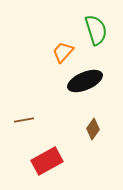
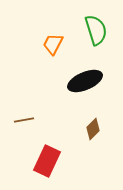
orange trapezoid: moved 10 px left, 8 px up; rotated 15 degrees counterclockwise
brown diamond: rotated 10 degrees clockwise
red rectangle: rotated 36 degrees counterclockwise
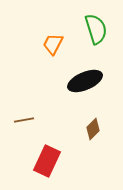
green semicircle: moved 1 px up
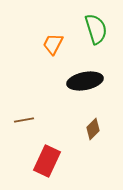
black ellipse: rotated 12 degrees clockwise
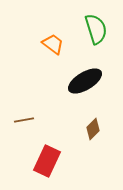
orange trapezoid: rotated 100 degrees clockwise
black ellipse: rotated 20 degrees counterclockwise
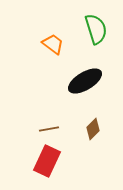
brown line: moved 25 px right, 9 px down
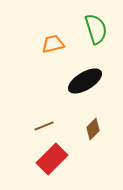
orange trapezoid: rotated 50 degrees counterclockwise
brown line: moved 5 px left, 3 px up; rotated 12 degrees counterclockwise
red rectangle: moved 5 px right, 2 px up; rotated 20 degrees clockwise
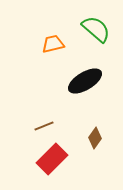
green semicircle: rotated 32 degrees counterclockwise
brown diamond: moved 2 px right, 9 px down; rotated 10 degrees counterclockwise
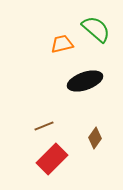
orange trapezoid: moved 9 px right
black ellipse: rotated 12 degrees clockwise
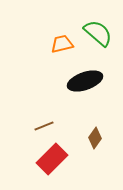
green semicircle: moved 2 px right, 4 px down
